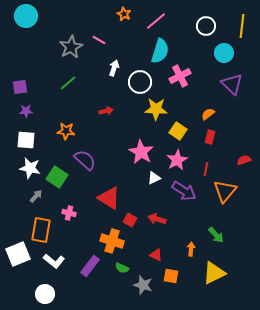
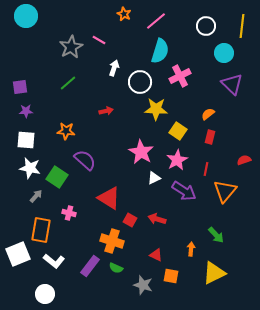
green semicircle at (122, 268): moved 6 px left
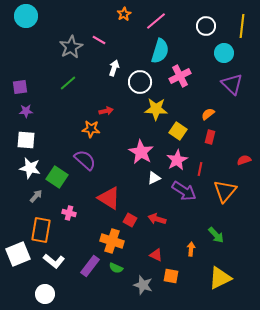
orange star at (124, 14): rotated 16 degrees clockwise
orange star at (66, 131): moved 25 px right, 2 px up
red line at (206, 169): moved 6 px left
yellow triangle at (214, 273): moved 6 px right, 5 px down
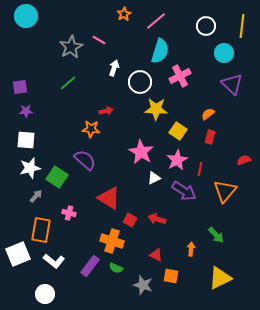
white star at (30, 168): rotated 25 degrees counterclockwise
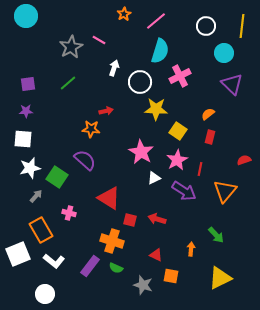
purple square at (20, 87): moved 8 px right, 3 px up
white square at (26, 140): moved 3 px left, 1 px up
red square at (130, 220): rotated 16 degrees counterclockwise
orange rectangle at (41, 230): rotated 40 degrees counterclockwise
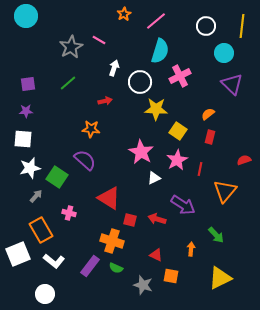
red arrow at (106, 111): moved 1 px left, 10 px up
purple arrow at (184, 191): moved 1 px left, 14 px down
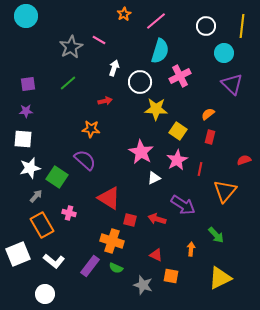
orange rectangle at (41, 230): moved 1 px right, 5 px up
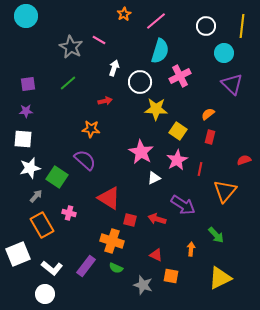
gray star at (71, 47): rotated 15 degrees counterclockwise
white L-shape at (54, 261): moved 2 px left, 7 px down
purple rectangle at (90, 266): moved 4 px left
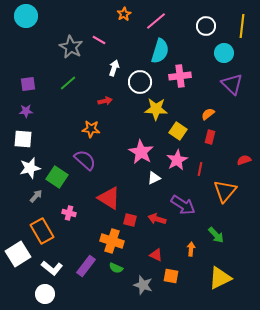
pink cross at (180, 76): rotated 20 degrees clockwise
orange rectangle at (42, 225): moved 6 px down
white square at (18, 254): rotated 10 degrees counterclockwise
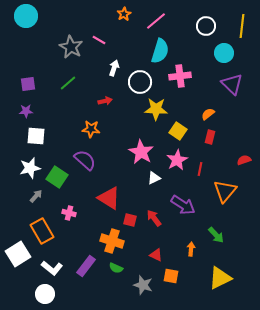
white square at (23, 139): moved 13 px right, 3 px up
red arrow at (157, 219): moved 3 px left, 1 px up; rotated 36 degrees clockwise
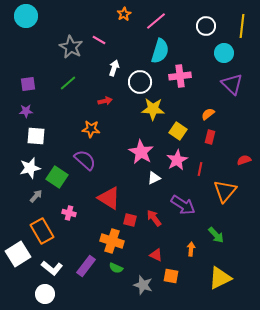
yellow star at (156, 109): moved 3 px left
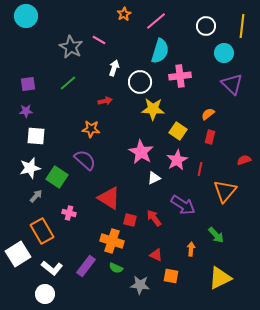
gray star at (143, 285): moved 3 px left; rotated 12 degrees counterclockwise
